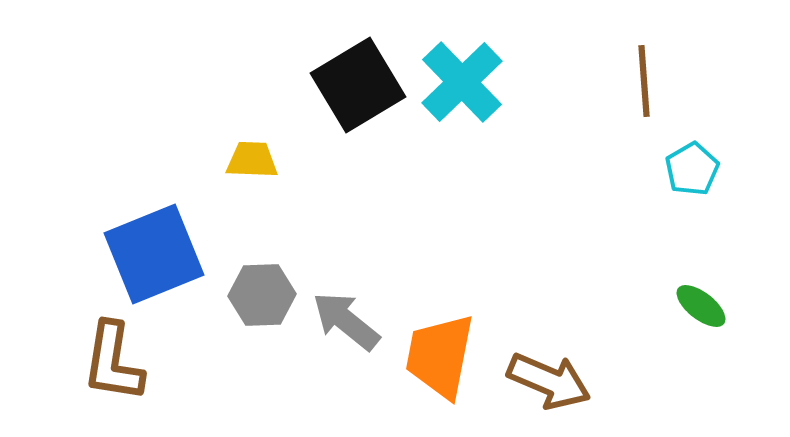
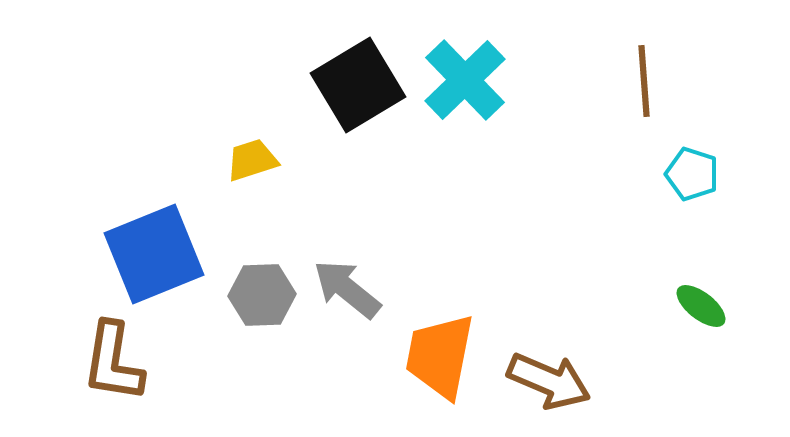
cyan cross: moved 3 px right, 2 px up
yellow trapezoid: rotated 20 degrees counterclockwise
cyan pentagon: moved 5 px down; rotated 24 degrees counterclockwise
gray arrow: moved 1 px right, 32 px up
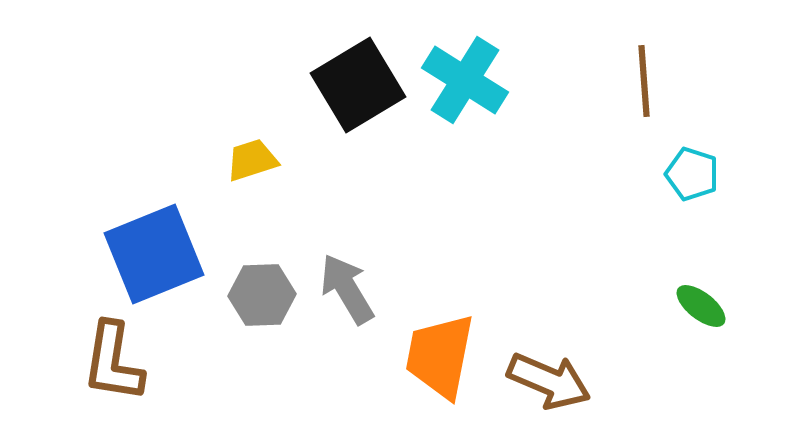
cyan cross: rotated 14 degrees counterclockwise
gray arrow: rotated 20 degrees clockwise
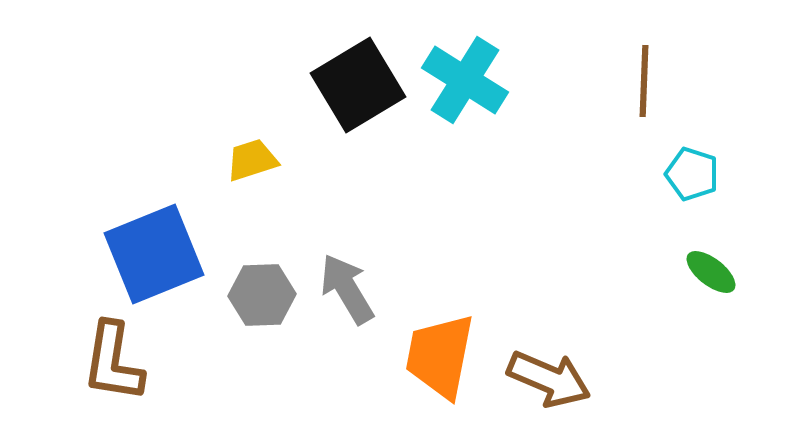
brown line: rotated 6 degrees clockwise
green ellipse: moved 10 px right, 34 px up
brown arrow: moved 2 px up
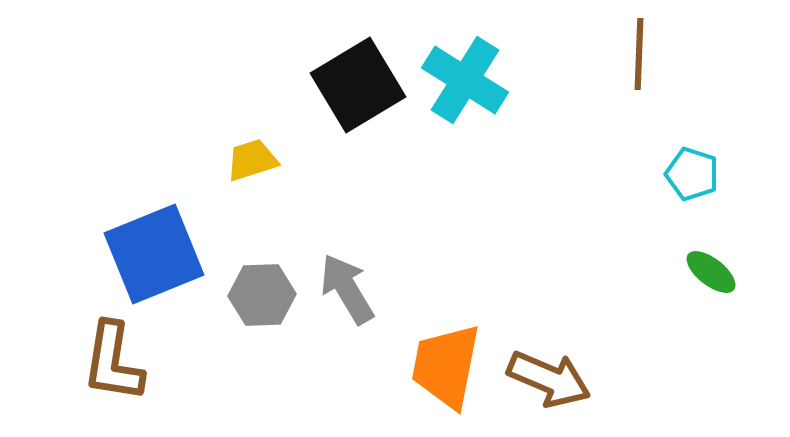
brown line: moved 5 px left, 27 px up
orange trapezoid: moved 6 px right, 10 px down
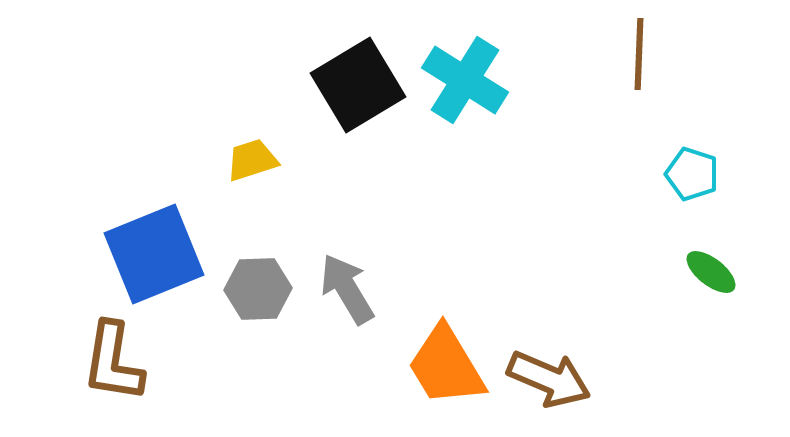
gray hexagon: moved 4 px left, 6 px up
orange trapezoid: rotated 42 degrees counterclockwise
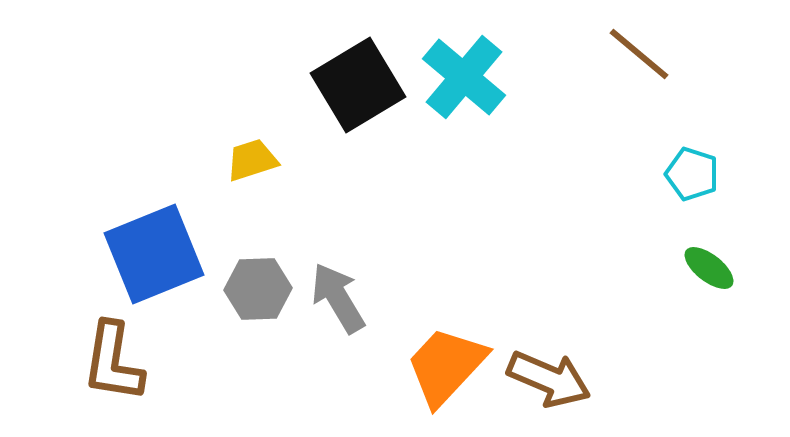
brown line: rotated 52 degrees counterclockwise
cyan cross: moved 1 px left, 3 px up; rotated 8 degrees clockwise
green ellipse: moved 2 px left, 4 px up
gray arrow: moved 9 px left, 9 px down
orange trapezoid: rotated 74 degrees clockwise
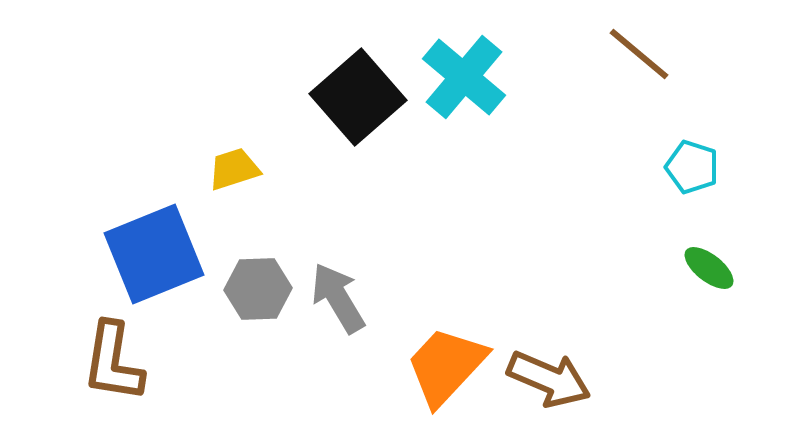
black square: moved 12 px down; rotated 10 degrees counterclockwise
yellow trapezoid: moved 18 px left, 9 px down
cyan pentagon: moved 7 px up
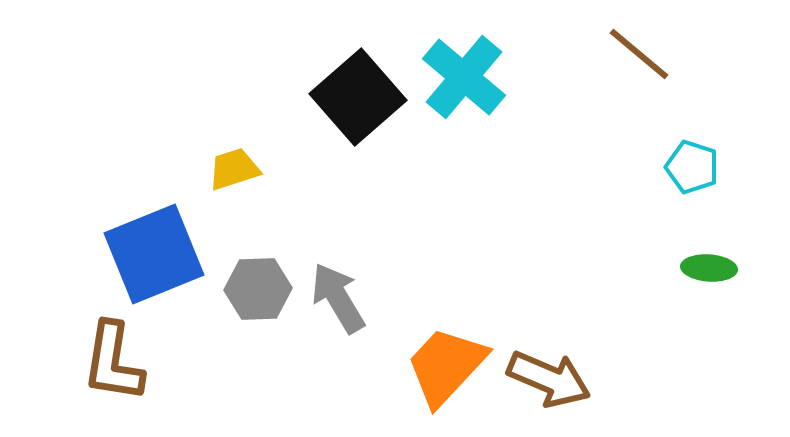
green ellipse: rotated 34 degrees counterclockwise
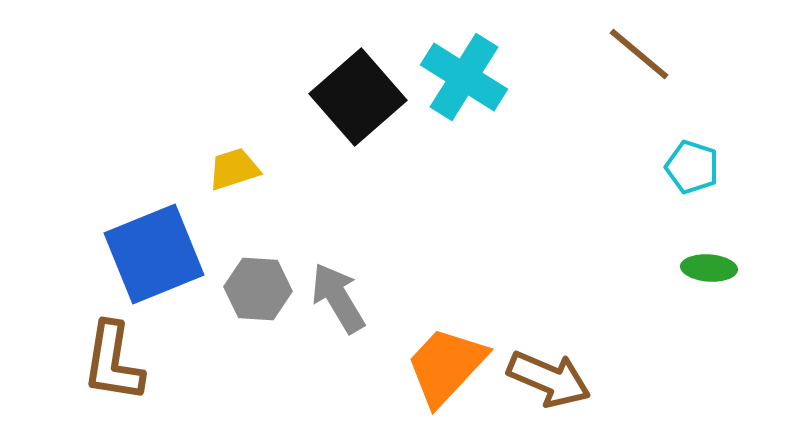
cyan cross: rotated 8 degrees counterclockwise
gray hexagon: rotated 6 degrees clockwise
